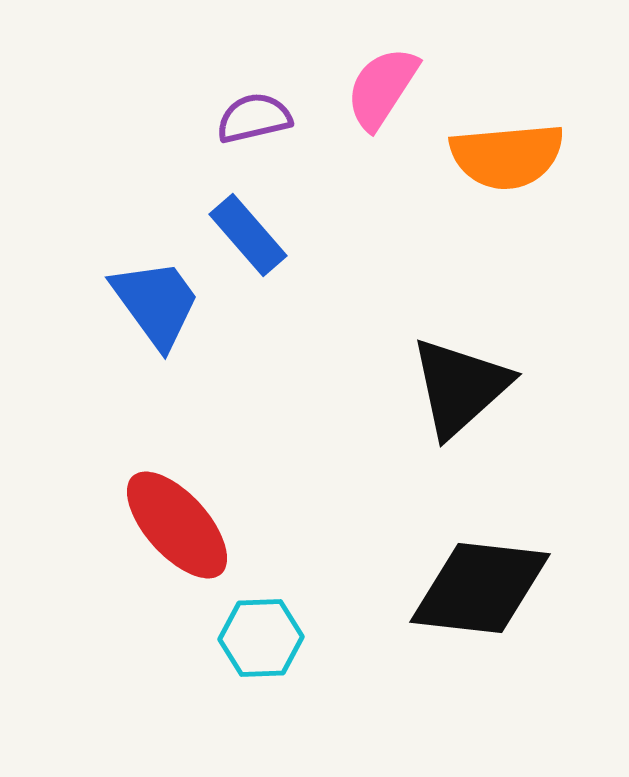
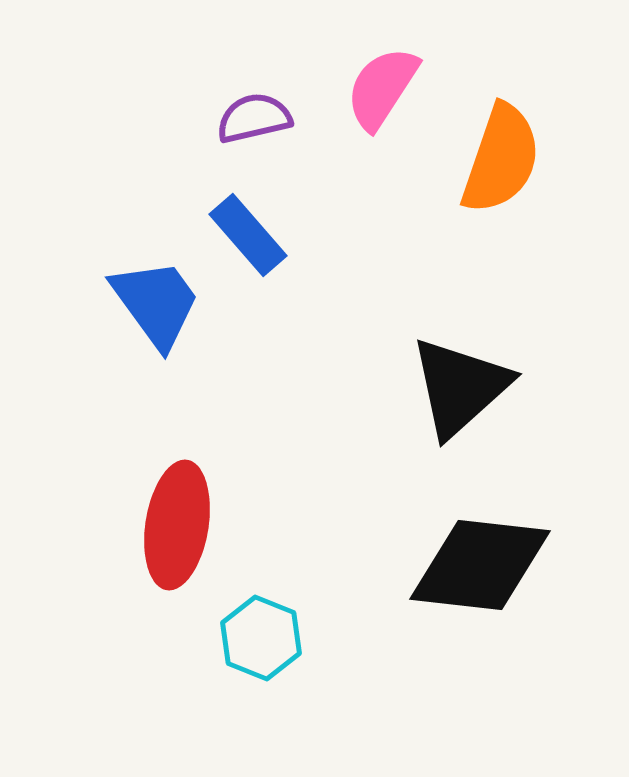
orange semicircle: moved 6 px left, 3 px down; rotated 66 degrees counterclockwise
red ellipse: rotated 51 degrees clockwise
black diamond: moved 23 px up
cyan hexagon: rotated 24 degrees clockwise
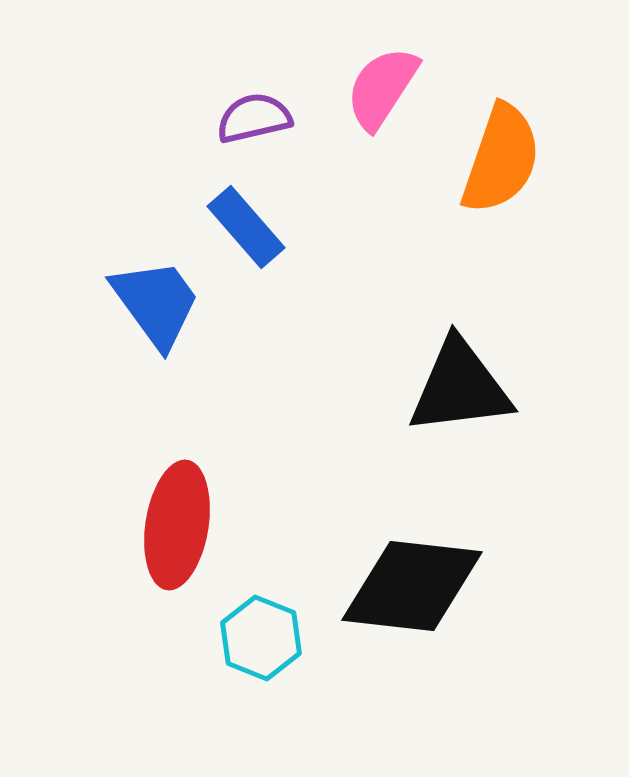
blue rectangle: moved 2 px left, 8 px up
black triangle: rotated 35 degrees clockwise
black diamond: moved 68 px left, 21 px down
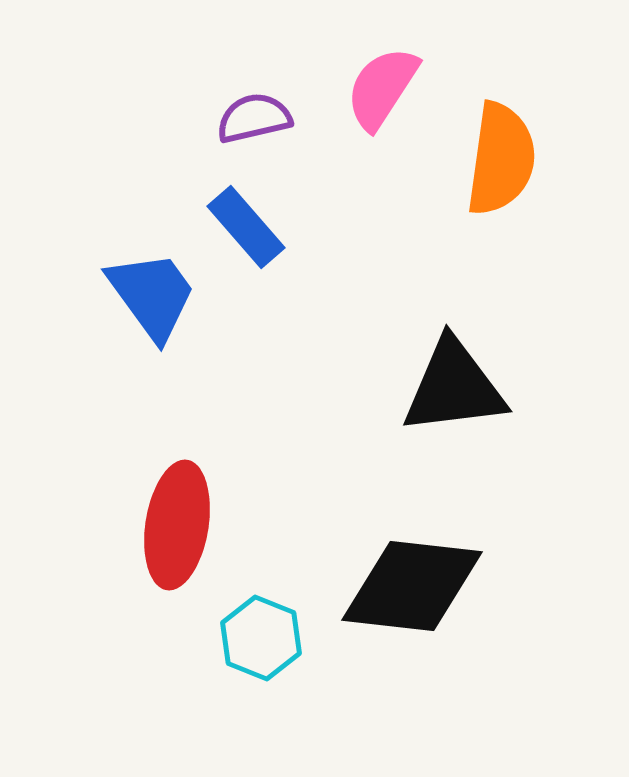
orange semicircle: rotated 11 degrees counterclockwise
blue trapezoid: moved 4 px left, 8 px up
black triangle: moved 6 px left
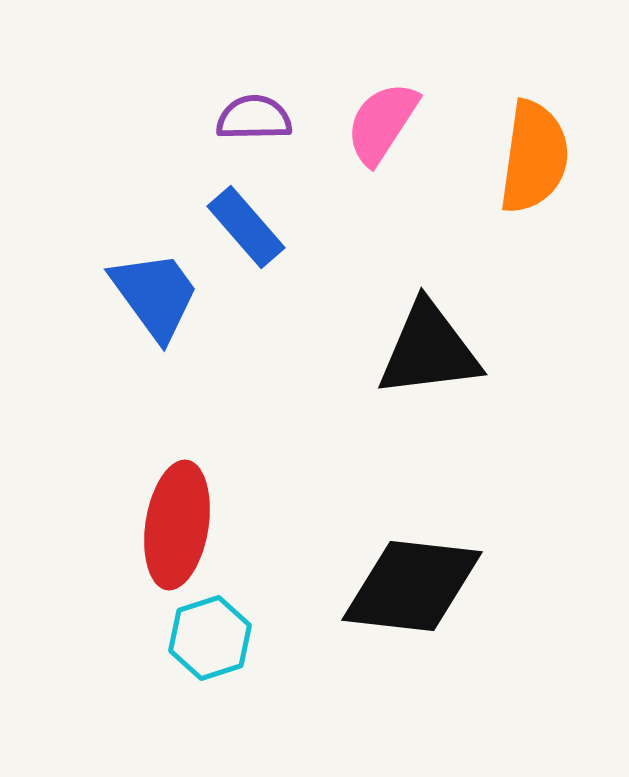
pink semicircle: moved 35 px down
purple semicircle: rotated 12 degrees clockwise
orange semicircle: moved 33 px right, 2 px up
blue trapezoid: moved 3 px right
black triangle: moved 25 px left, 37 px up
cyan hexagon: moved 51 px left; rotated 20 degrees clockwise
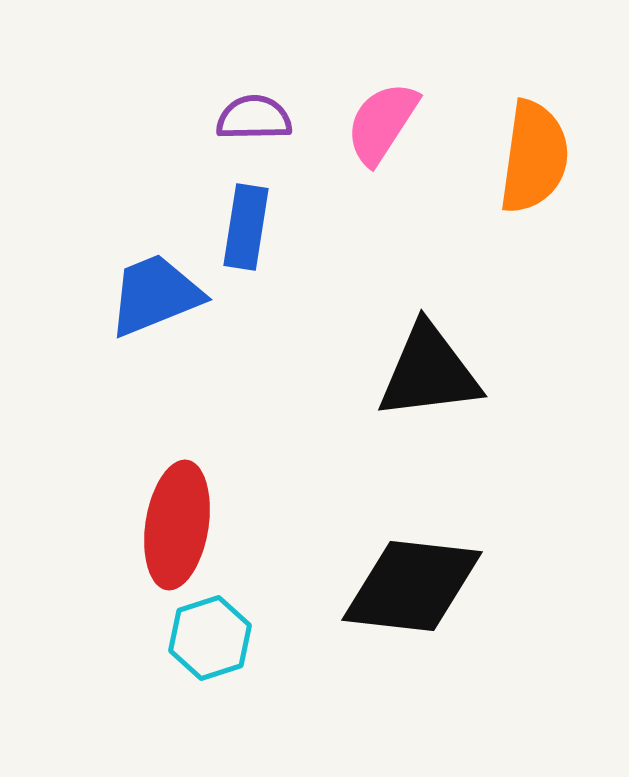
blue rectangle: rotated 50 degrees clockwise
blue trapezoid: rotated 76 degrees counterclockwise
black triangle: moved 22 px down
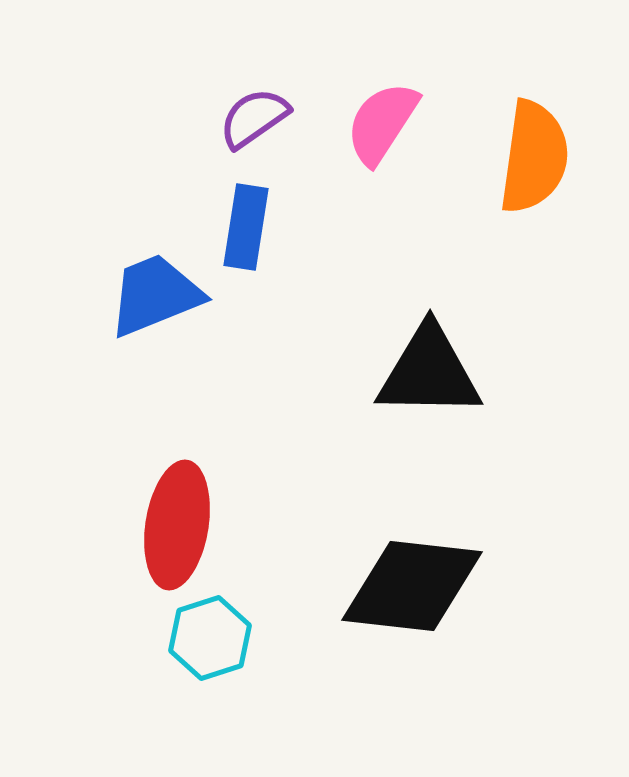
purple semicircle: rotated 34 degrees counterclockwise
black triangle: rotated 8 degrees clockwise
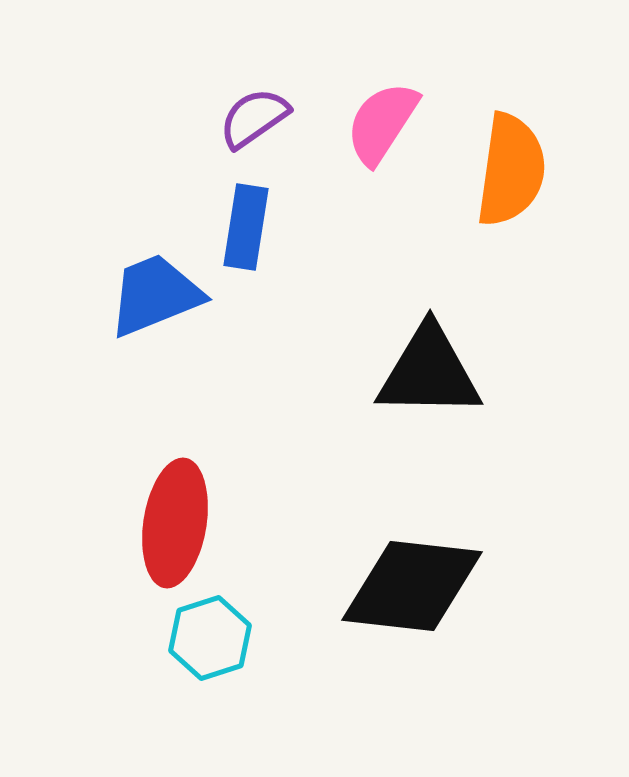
orange semicircle: moved 23 px left, 13 px down
red ellipse: moved 2 px left, 2 px up
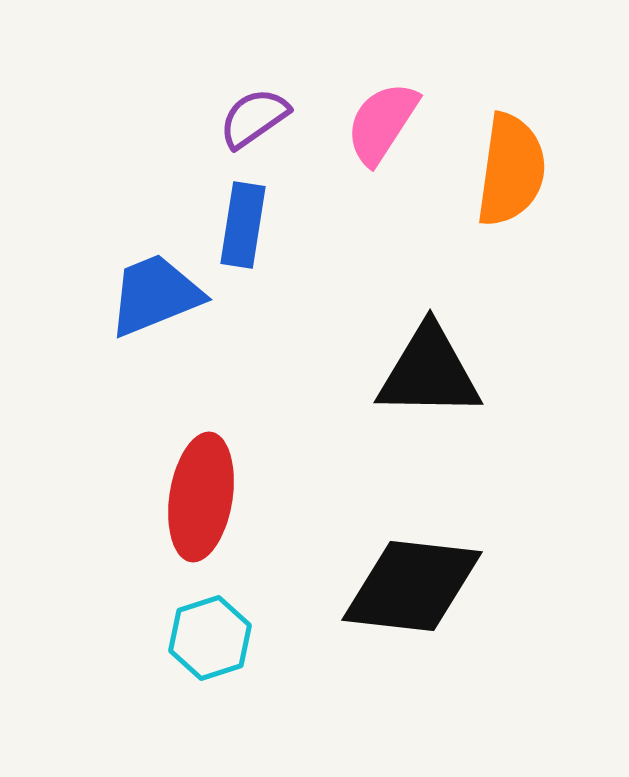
blue rectangle: moved 3 px left, 2 px up
red ellipse: moved 26 px right, 26 px up
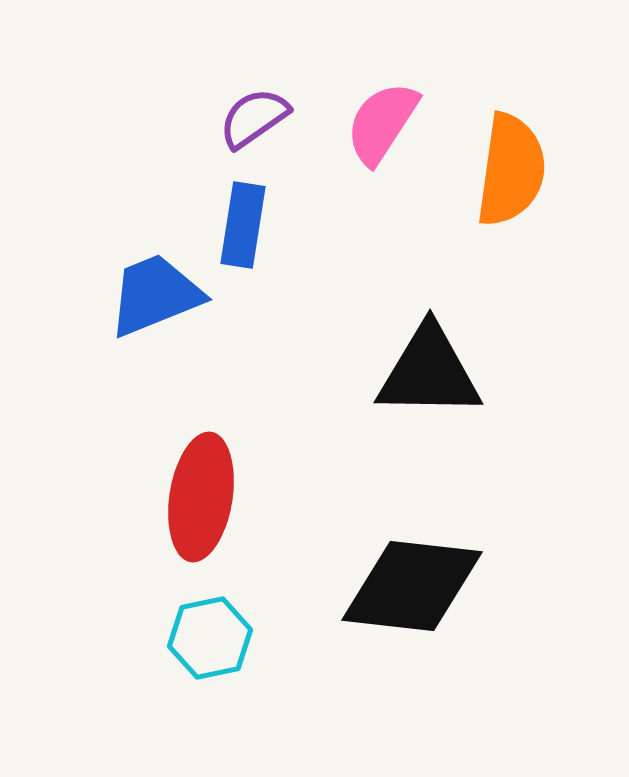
cyan hexagon: rotated 6 degrees clockwise
